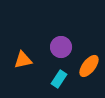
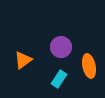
orange triangle: rotated 24 degrees counterclockwise
orange ellipse: rotated 50 degrees counterclockwise
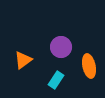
cyan rectangle: moved 3 px left, 1 px down
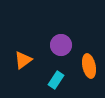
purple circle: moved 2 px up
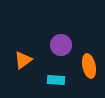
cyan rectangle: rotated 60 degrees clockwise
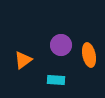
orange ellipse: moved 11 px up
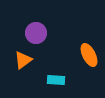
purple circle: moved 25 px left, 12 px up
orange ellipse: rotated 15 degrees counterclockwise
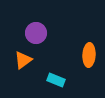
orange ellipse: rotated 30 degrees clockwise
cyan rectangle: rotated 18 degrees clockwise
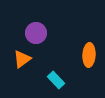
orange triangle: moved 1 px left, 1 px up
cyan rectangle: rotated 24 degrees clockwise
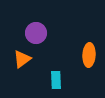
cyan rectangle: rotated 42 degrees clockwise
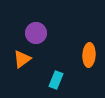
cyan rectangle: rotated 24 degrees clockwise
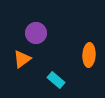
cyan rectangle: rotated 72 degrees counterclockwise
